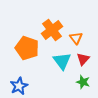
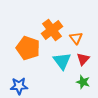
orange pentagon: moved 1 px right
blue star: rotated 24 degrees clockwise
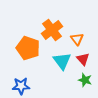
orange triangle: moved 1 px right, 1 px down
red triangle: rotated 24 degrees counterclockwise
green star: moved 2 px right, 2 px up
blue star: moved 2 px right
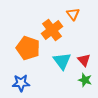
orange triangle: moved 4 px left, 25 px up
red triangle: moved 1 px right, 1 px down
blue star: moved 3 px up
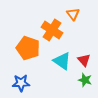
orange cross: rotated 20 degrees counterclockwise
cyan triangle: rotated 18 degrees counterclockwise
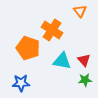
orange triangle: moved 7 px right, 3 px up
cyan triangle: rotated 24 degrees counterclockwise
green star: rotated 24 degrees counterclockwise
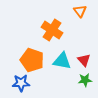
orange pentagon: moved 4 px right, 12 px down
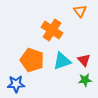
cyan triangle: rotated 30 degrees counterclockwise
blue star: moved 5 px left, 1 px down
